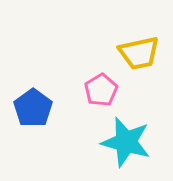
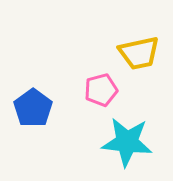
pink pentagon: rotated 16 degrees clockwise
cyan star: moved 1 px right; rotated 9 degrees counterclockwise
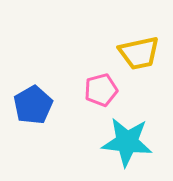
blue pentagon: moved 3 px up; rotated 6 degrees clockwise
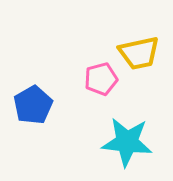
pink pentagon: moved 11 px up
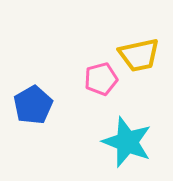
yellow trapezoid: moved 2 px down
cyan star: rotated 15 degrees clockwise
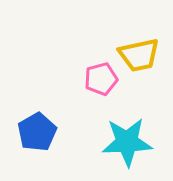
blue pentagon: moved 4 px right, 27 px down
cyan star: rotated 24 degrees counterclockwise
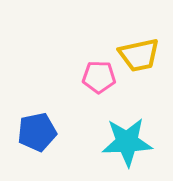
pink pentagon: moved 2 px left, 2 px up; rotated 16 degrees clockwise
blue pentagon: rotated 18 degrees clockwise
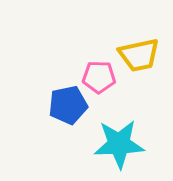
blue pentagon: moved 31 px right, 27 px up
cyan star: moved 8 px left, 2 px down
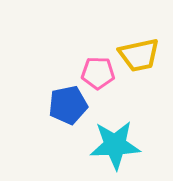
pink pentagon: moved 1 px left, 4 px up
cyan star: moved 4 px left, 1 px down
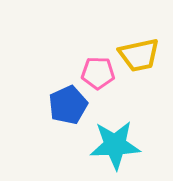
blue pentagon: rotated 12 degrees counterclockwise
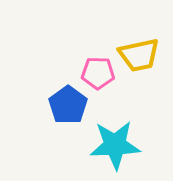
blue pentagon: rotated 12 degrees counterclockwise
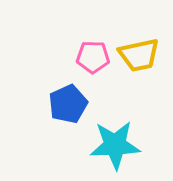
pink pentagon: moved 5 px left, 16 px up
blue pentagon: moved 1 px up; rotated 12 degrees clockwise
